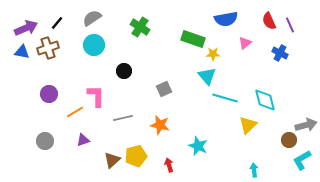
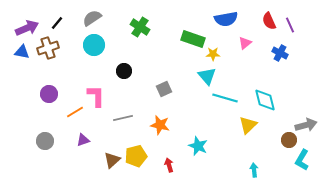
purple arrow: moved 1 px right
cyan L-shape: rotated 30 degrees counterclockwise
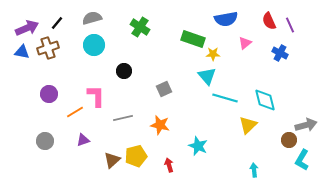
gray semicircle: rotated 18 degrees clockwise
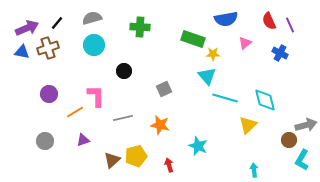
green cross: rotated 30 degrees counterclockwise
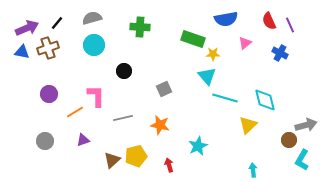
cyan star: rotated 24 degrees clockwise
cyan arrow: moved 1 px left
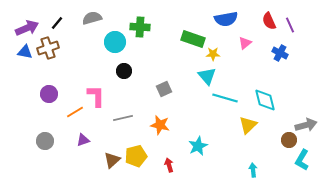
cyan circle: moved 21 px right, 3 px up
blue triangle: moved 3 px right
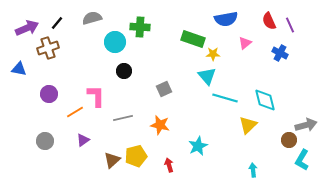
blue triangle: moved 6 px left, 17 px down
purple triangle: rotated 16 degrees counterclockwise
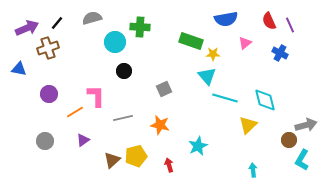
green rectangle: moved 2 px left, 2 px down
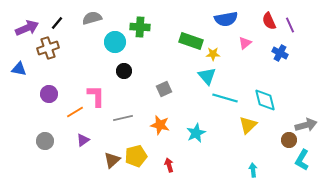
cyan star: moved 2 px left, 13 px up
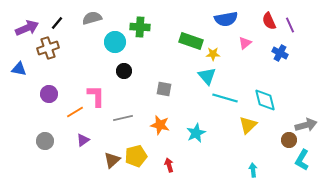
gray square: rotated 35 degrees clockwise
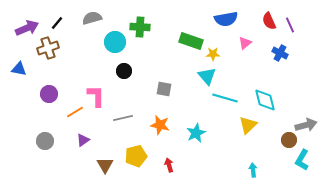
brown triangle: moved 7 px left, 5 px down; rotated 18 degrees counterclockwise
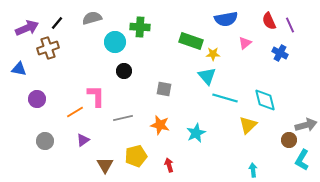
purple circle: moved 12 px left, 5 px down
